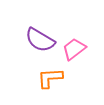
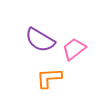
orange L-shape: moved 1 px left
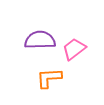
purple semicircle: rotated 148 degrees clockwise
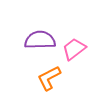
orange L-shape: rotated 24 degrees counterclockwise
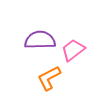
pink trapezoid: moved 1 px left, 1 px down
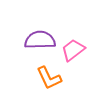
orange L-shape: rotated 88 degrees counterclockwise
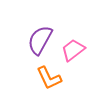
purple semicircle: rotated 60 degrees counterclockwise
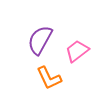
pink trapezoid: moved 4 px right, 1 px down
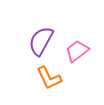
purple semicircle: moved 1 px right, 1 px down
